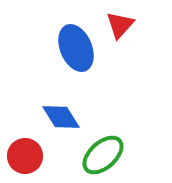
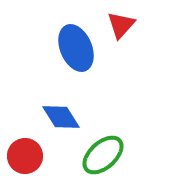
red triangle: moved 1 px right
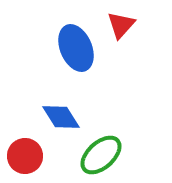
green ellipse: moved 2 px left
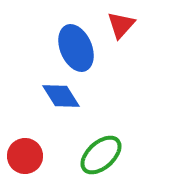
blue diamond: moved 21 px up
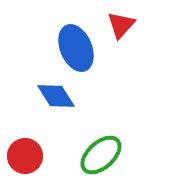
blue diamond: moved 5 px left
